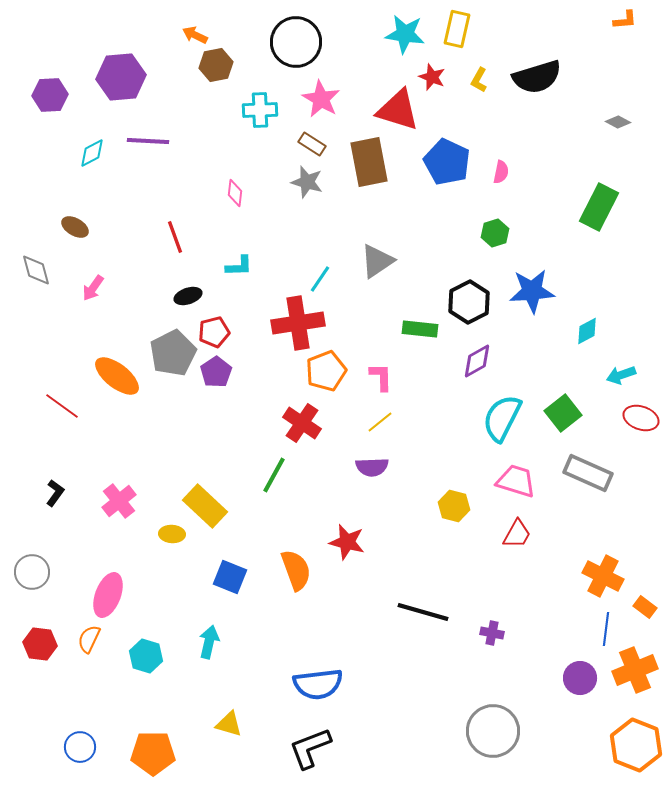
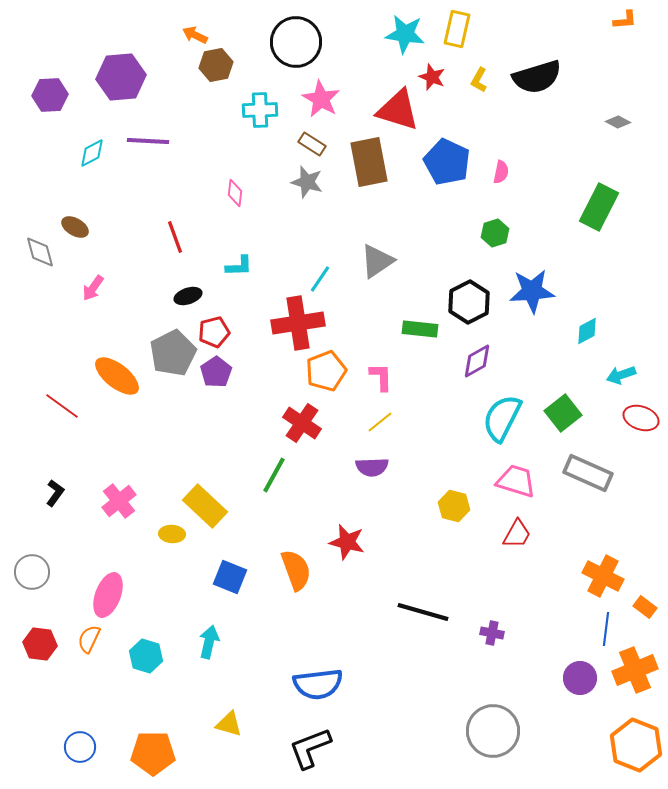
gray diamond at (36, 270): moved 4 px right, 18 px up
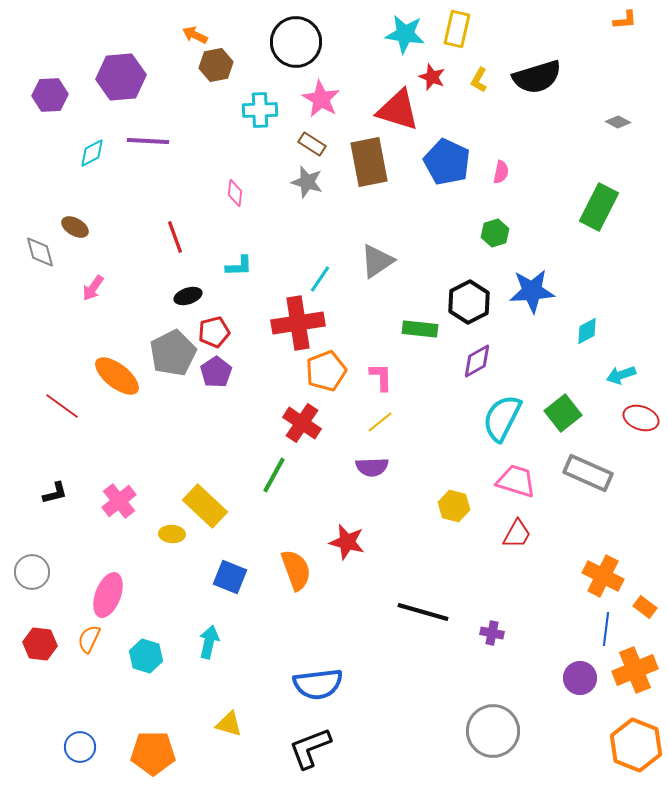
black L-shape at (55, 493): rotated 40 degrees clockwise
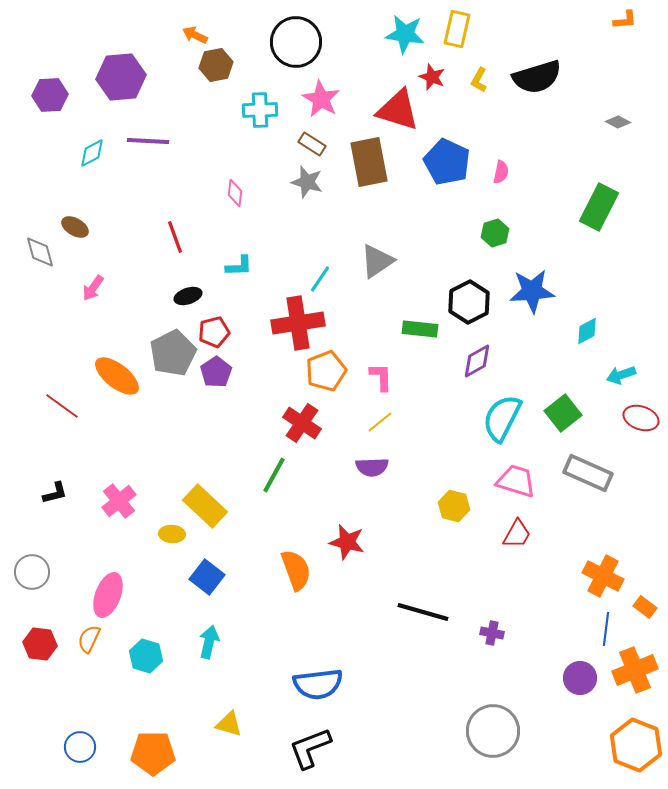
blue square at (230, 577): moved 23 px left; rotated 16 degrees clockwise
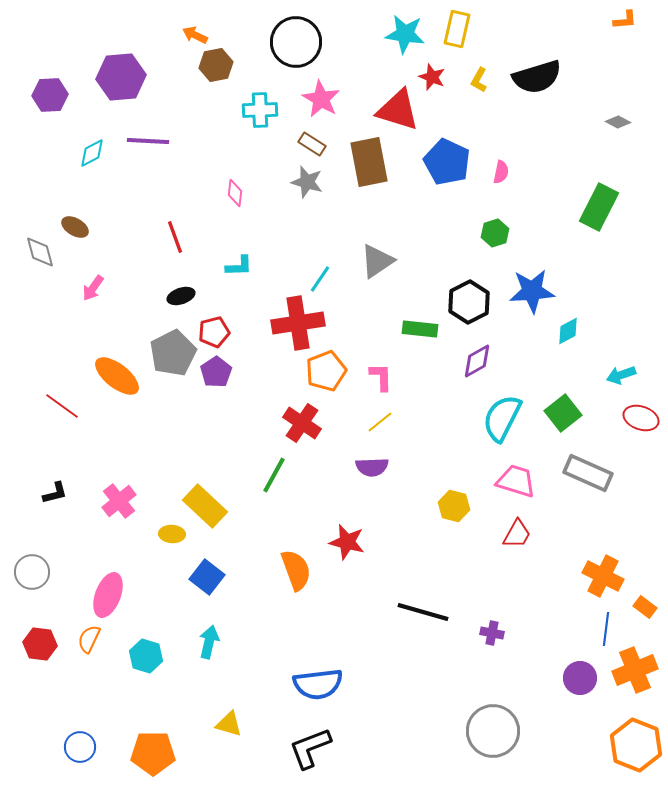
black ellipse at (188, 296): moved 7 px left
cyan diamond at (587, 331): moved 19 px left
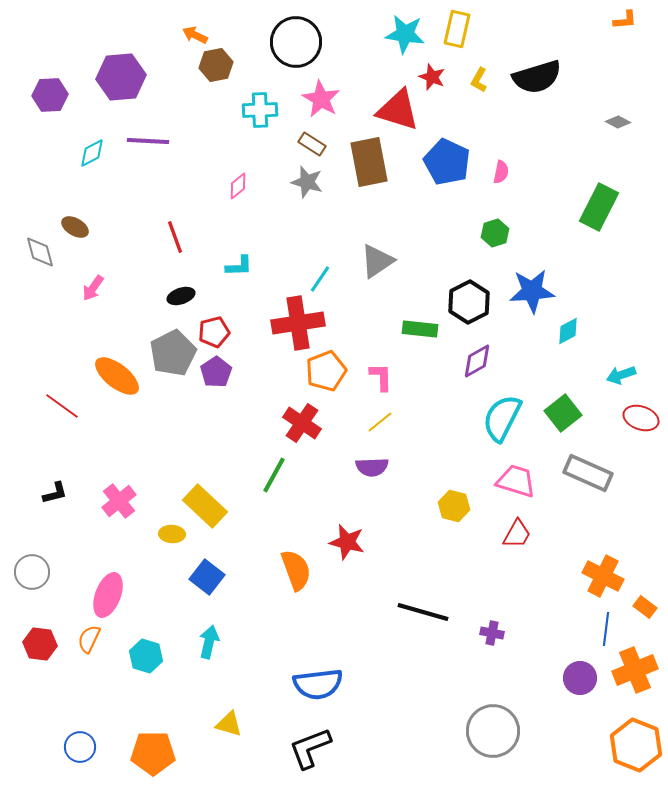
pink diamond at (235, 193): moved 3 px right, 7 px up; rotated 44 degrees clockwise
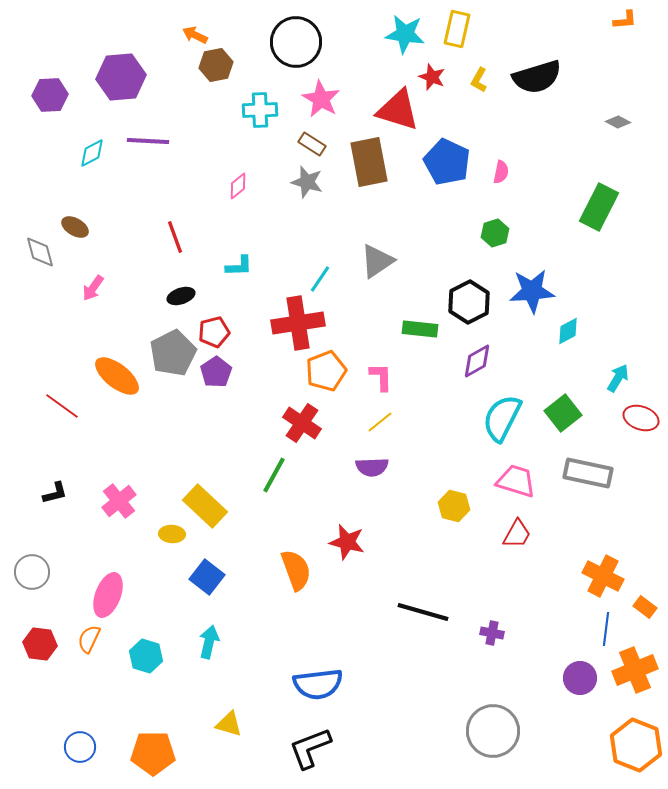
cyan arrow at (621, 375): moved 3 px left, 3 px down; rotated 140 degrees clockwise
gray rectangle at (588, 473): rotated 12 degrees counterclockwise
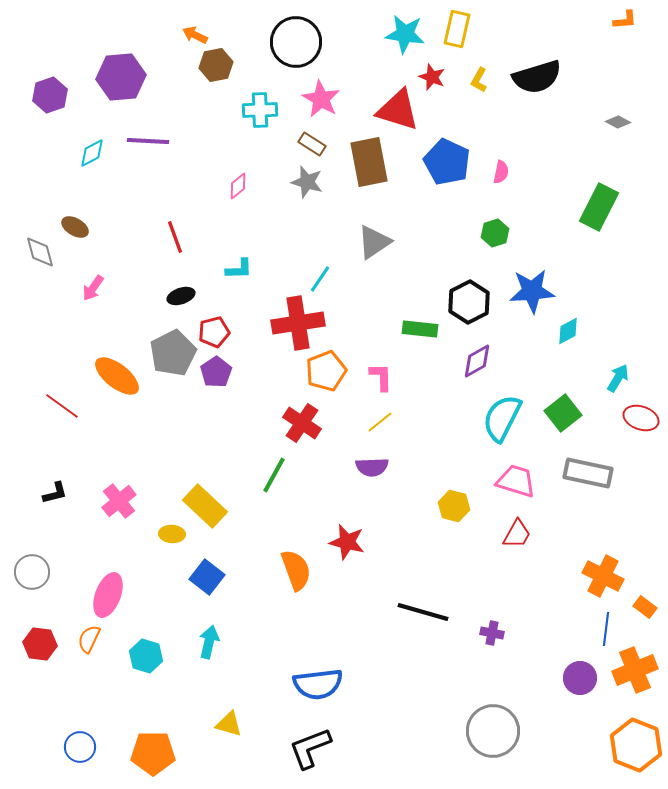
purple hexagon at (50, 95): rotated 16 degrees counterclockwise
gray triangle at (377, 261): moved 3 px left, 19 px up
cyan L-shape at (239, 266): moved 3 px down
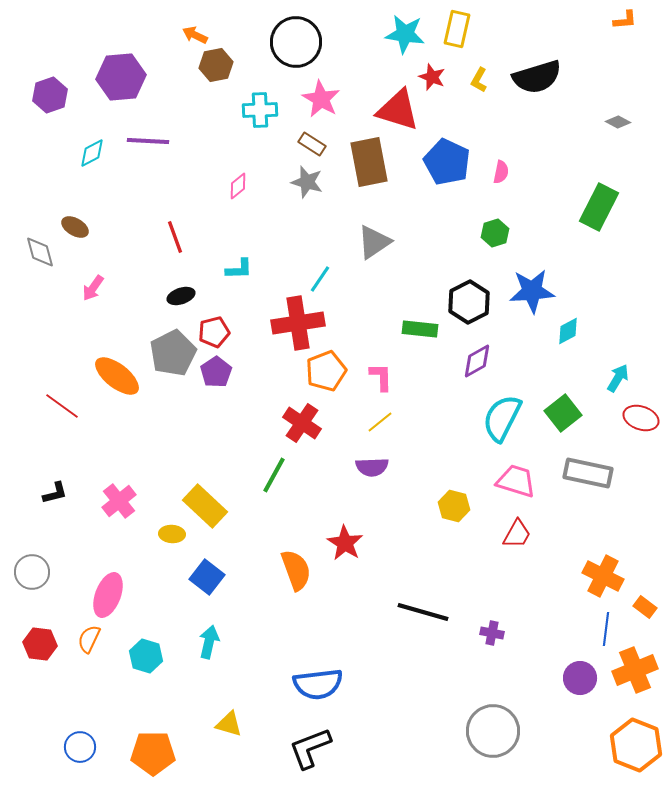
red star at (347, 542): moved 2 px left, 1 px down; rotated 18 degrees clockwise
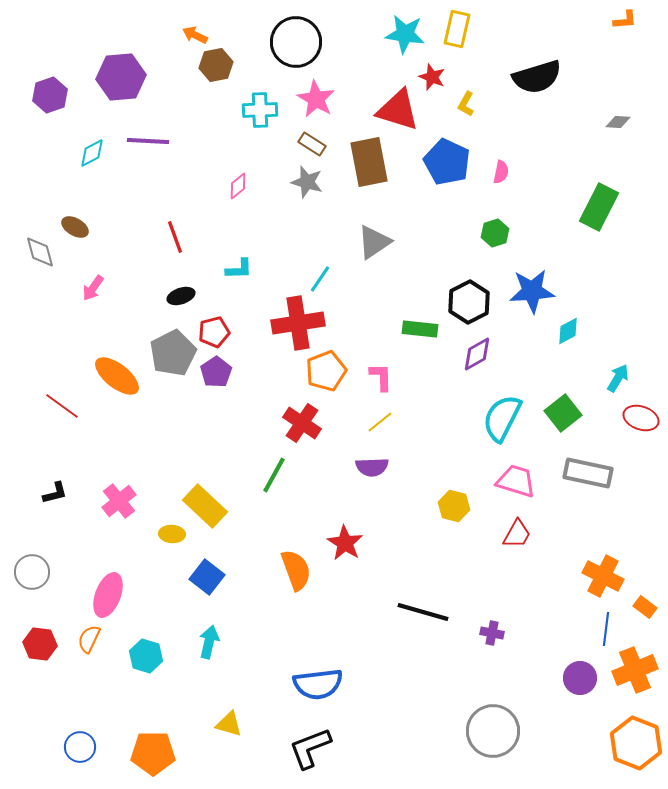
yellow L-shape at (479, 80): moved 13 px left, 24 px down
pink star at (321, 99): moved 5 px left
gray diamond at (618, 122): rotated 25 degrees counterclockwise
purple diamond at (477, 361): moved 7 px up
orange hexagon at (636, 745): moved 2 px up
